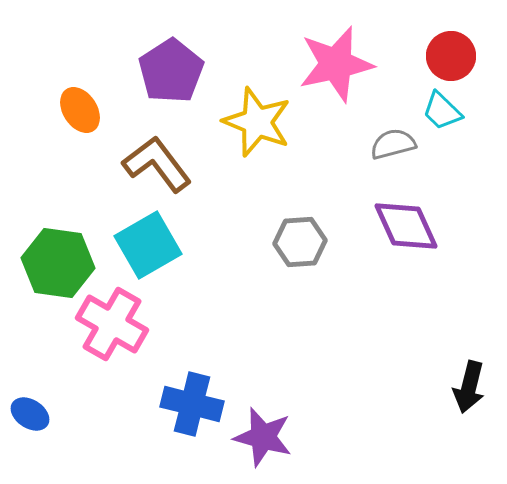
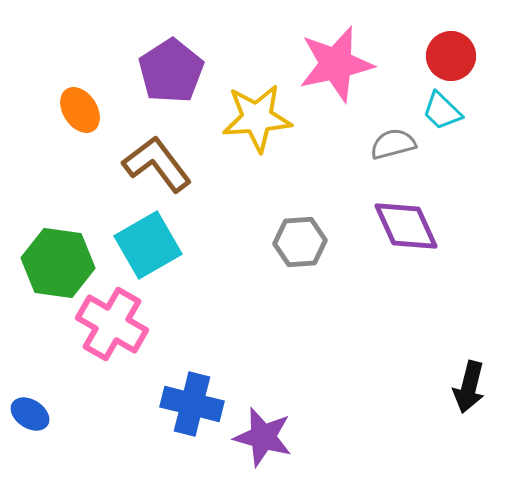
yellow star: moved 4 px up; rotated 26 degrees counterclockwise
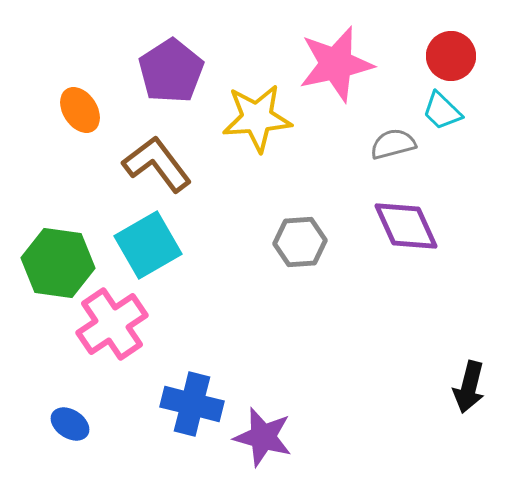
pink cross: rotated 26 degrees clockwise
blue ellipse: moved 40 px right, 10 px down
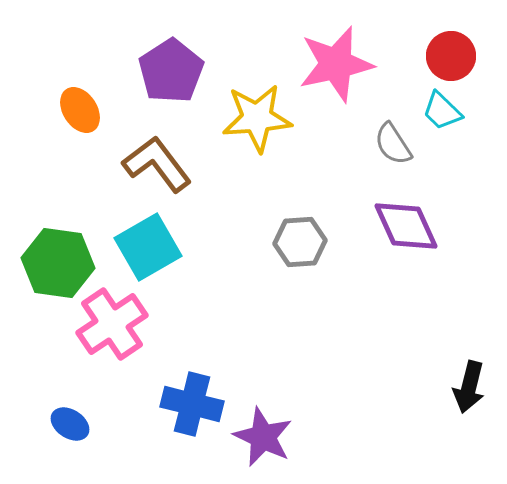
gray semicircle: rotated 108 degrees counterclockwise
cyan square: moved 2 px down
purple star: rotated 10 degrees clockwise
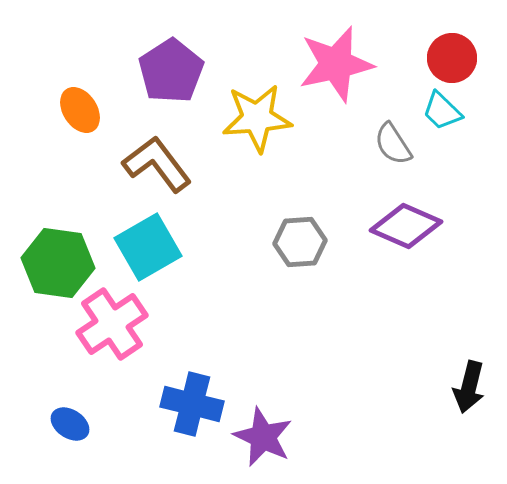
red circle: moved 1 px right, 2 px down
purple diamond: rotated 42 degrees counterclockwise
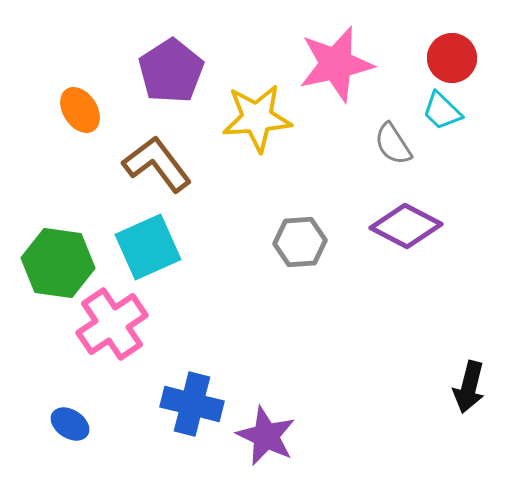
purple diamond: rotated 4 degrees clockwise
cyan square: rotated 6 degrees clockwise
purple star: moved 3 px right, 1 px up
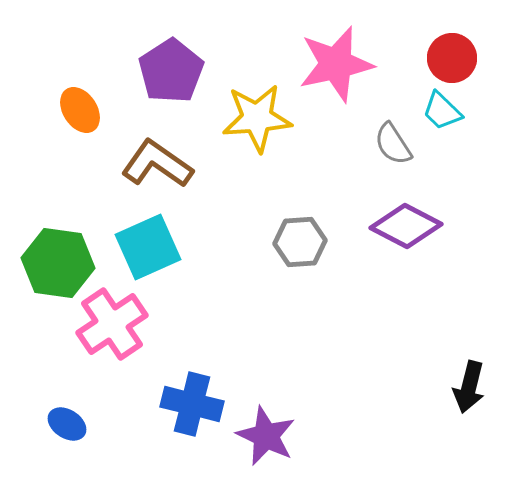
brown L-shape: rotated 18 degrees counterclockwise
blue ellipse: moved 3 px left
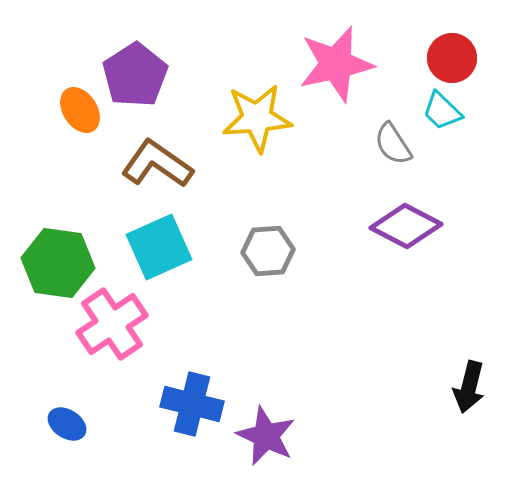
purple pentagon: moved 36 px left, 4 px down
gray hexagon: moved 32 px left, 9 px down
cyan square: moved 11 px right
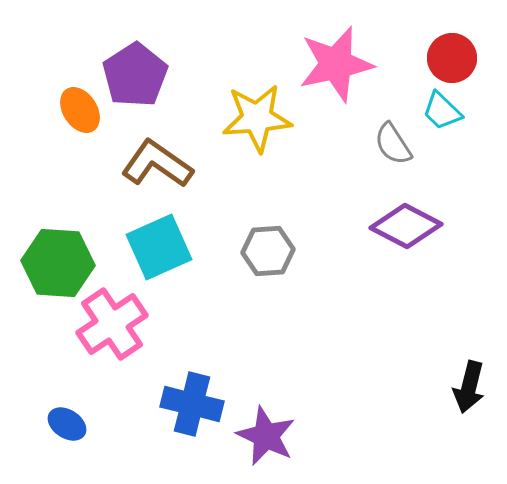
green hexagon: rotated 4 degrees counterclockwise
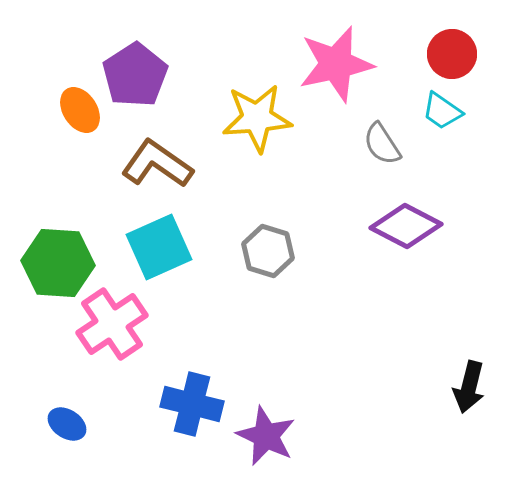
red circle: moved 4 px up
cyan trapezoid: rotated 9 degrees counterclockwise
gray semicircle: moved 11 px left
gray hexagon: rotated 21 degrees clockwise
